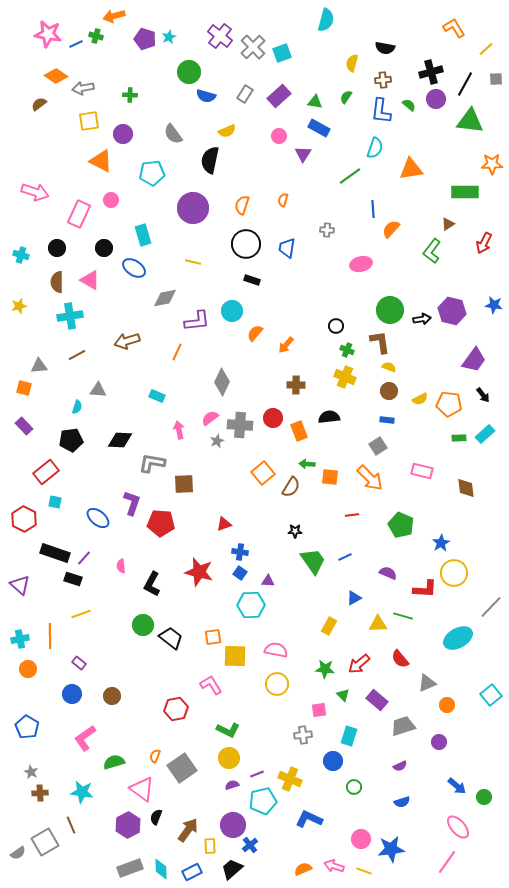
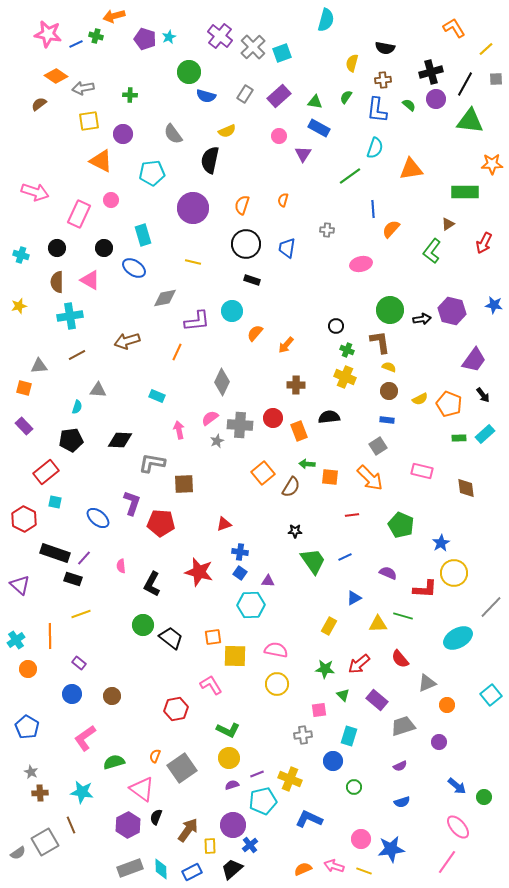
blue L-shape at (381, 111): moved 4 px left, 1 px up
orange pentagon at (449, 404): rotated 15 degrees clockwise
cyan cross at (20, 639): moved 4 px left, 1 px down; rotated 24 degrees counterclockwise
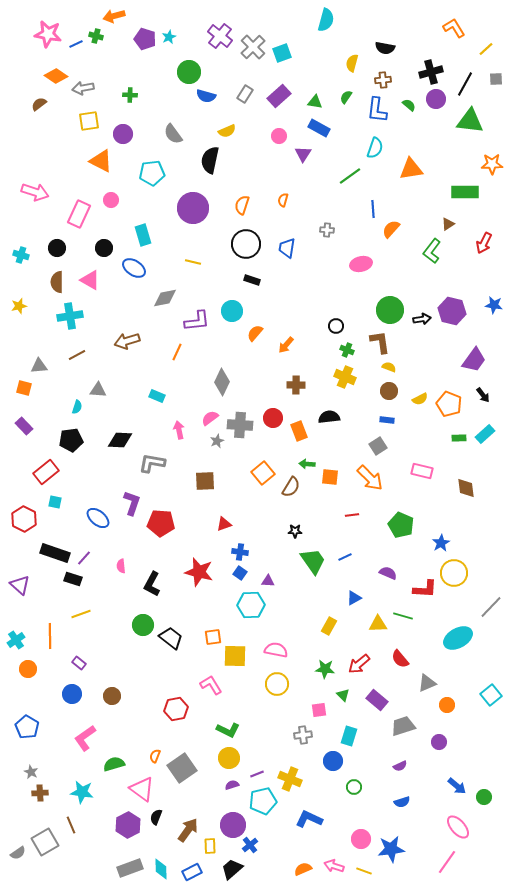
brown square at (184, 484): moved 21 px right, 3 px up
green semicircle at (114, 762): moved 2 px down
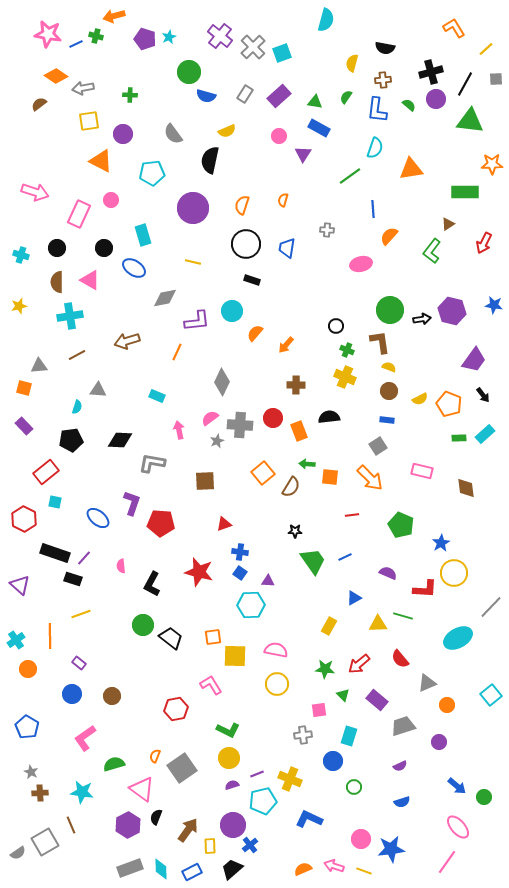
orange semicircle at (391, 229): moved 2 px left, 7 px down
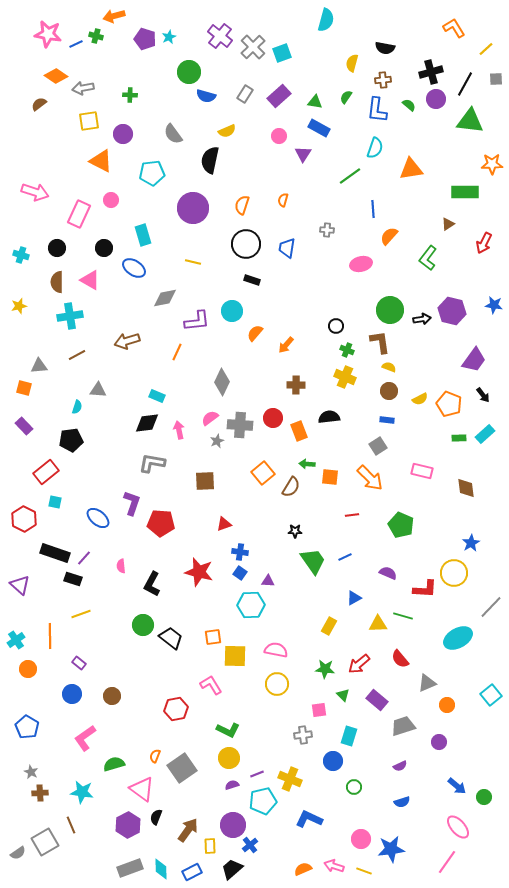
green L-shape at (432, 251): moved 4 px left, 7 px down
black diamond at (120, 440): moved 27 px right, 17 px up; rotated 10 degrees counterclockwise
blue star at (441, 543): moved 30 px right
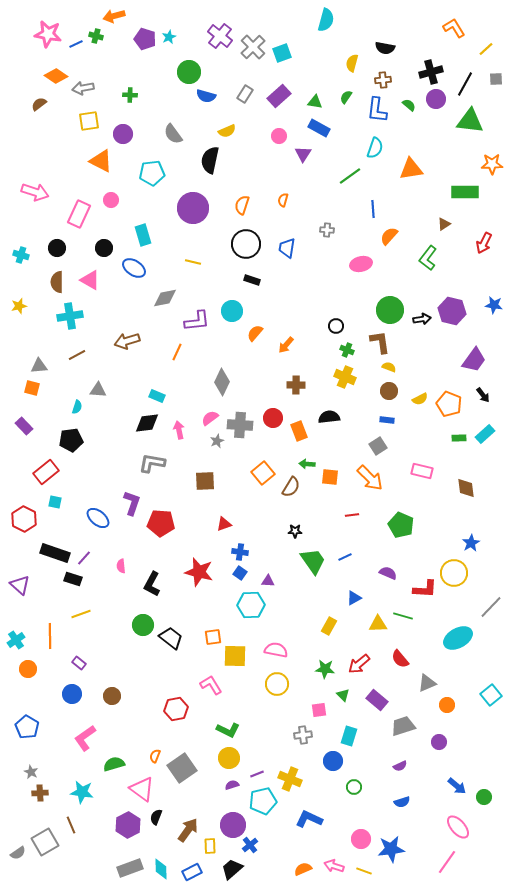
brown triangle at (448, 224): moved 4 px left
orange square at (24, 388): moved 8 px right
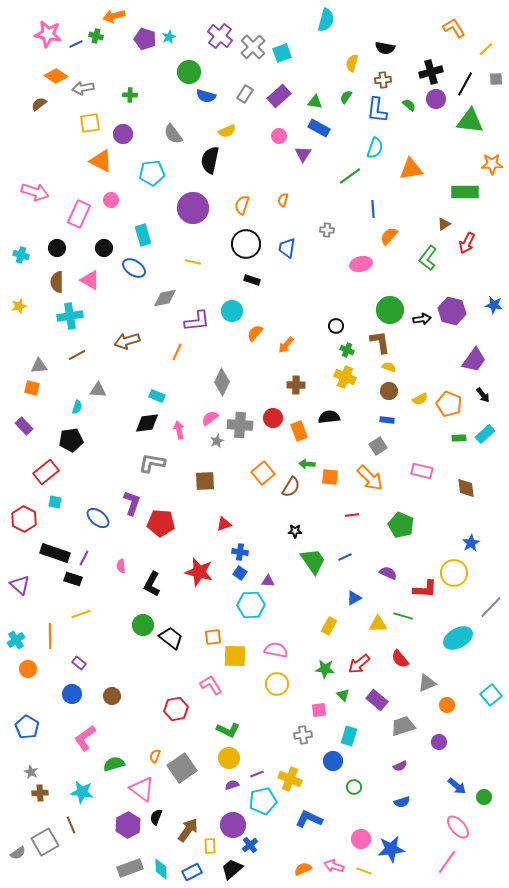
yellow square at (89, 121): moved 1 px right, 2 px down
red arrow at (484, 243): moved 17 px left
purple line at (84, 558): rotated 14 degrees counterclockwise
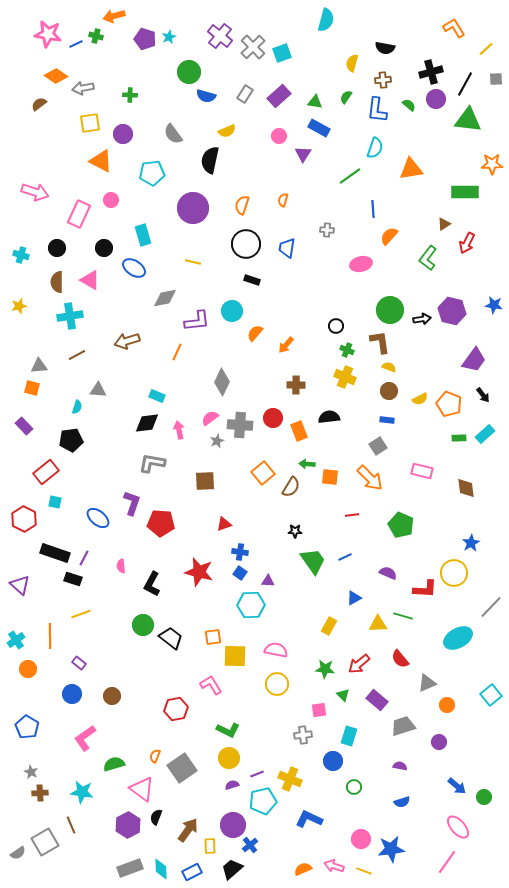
green triangle at (470, 121): moved 2 px left, 1 px up
purple semicircle at (400, 766): rotated 144 degrees counterclockwise
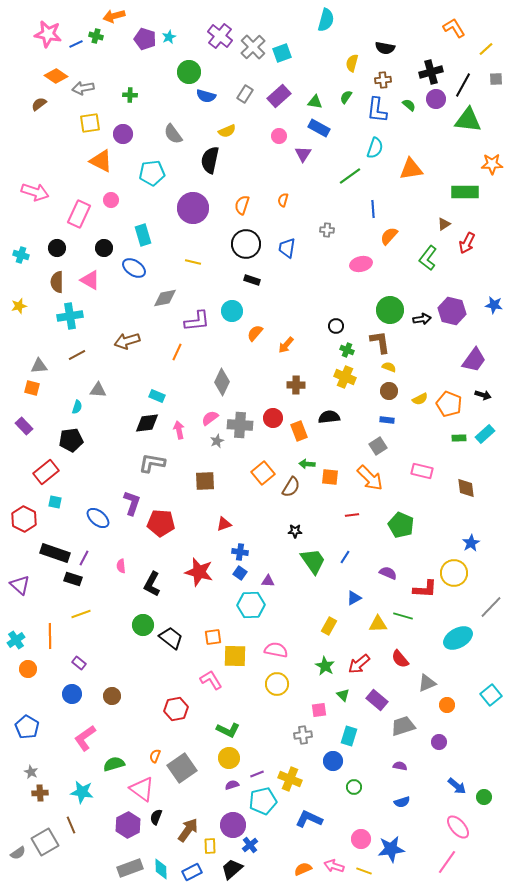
black line at (465, 84): moved 2 px left, 1 px down
black arrow at (483, 395): rotated 35 degrees counterclockwise
blue line at (345, 557): rotated 32 degrees counterclockwise
green star at (325, 669): moved 3 px up; rotated 24 degrees clockwise
pink L-shape at (211, 685): moved 5 px up
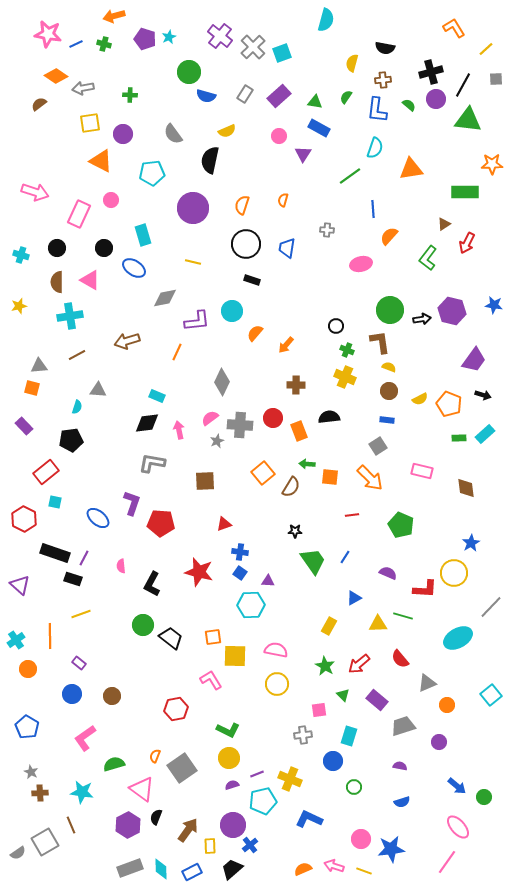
green cross at (96, 36): moved 8 px right, 8 px down
